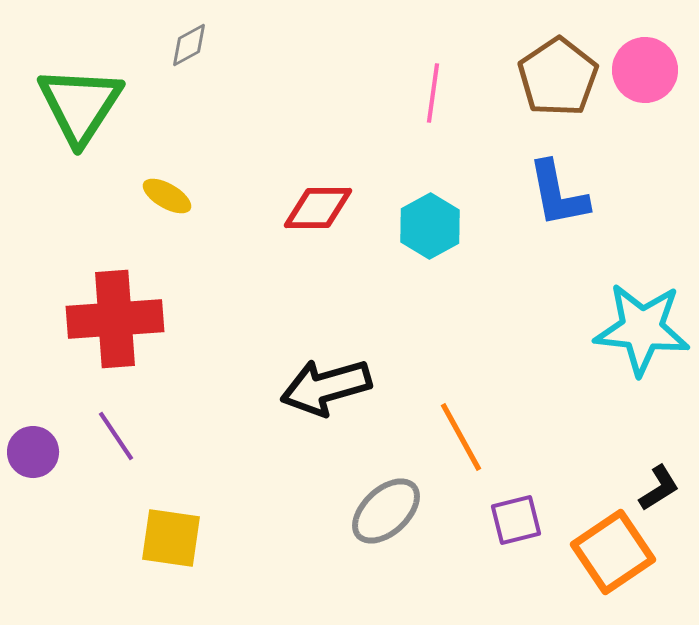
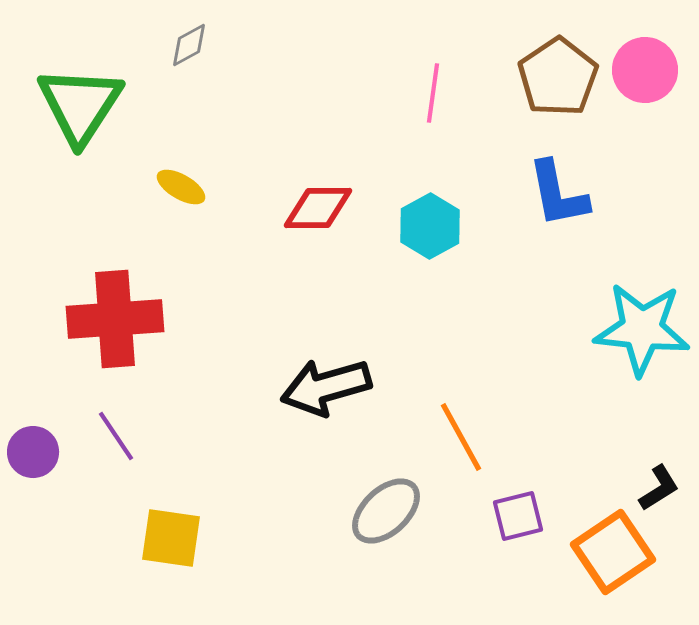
yellow ellipse: moved 14 px right, 9 px up
purple square: moved 2 px right, 4 px up
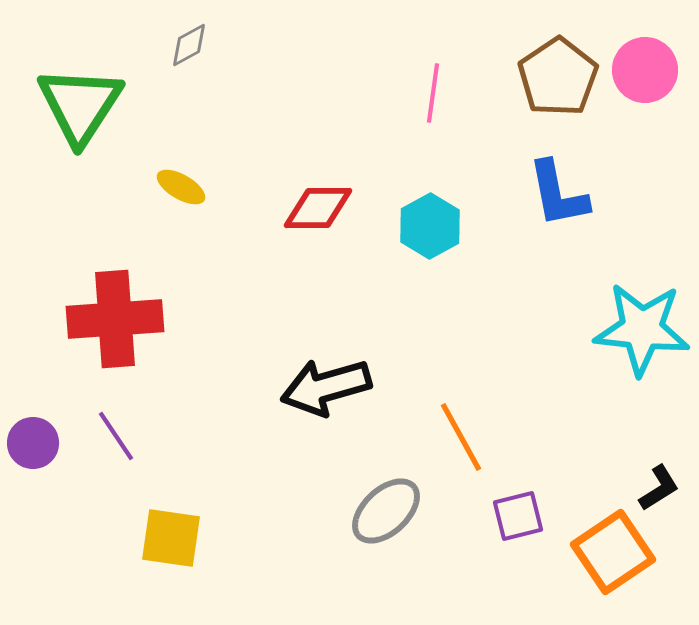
purple circle: moved 9 px up
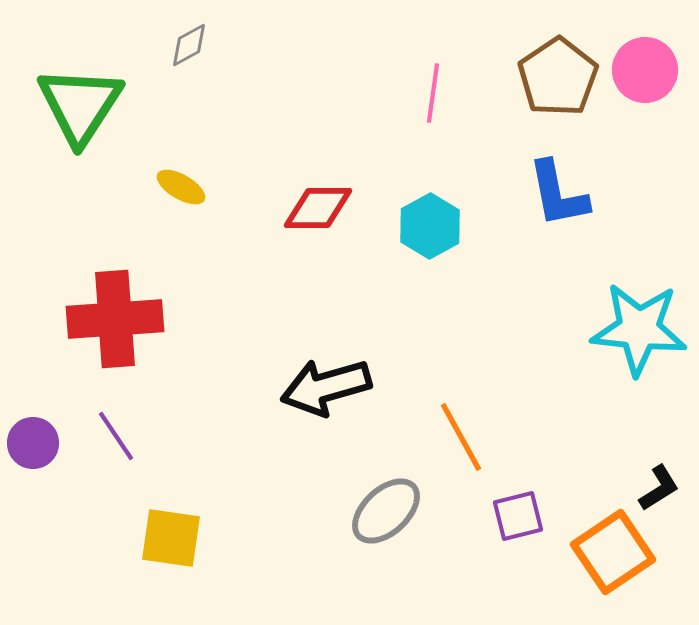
cyan star: moved 3 px left
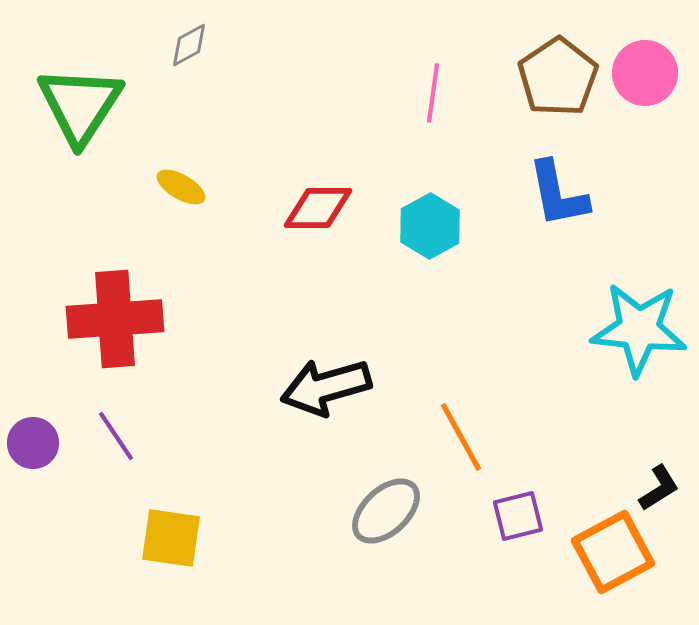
pink circle: moved 3 px down
orange square: rotated 6 degrees clockwise
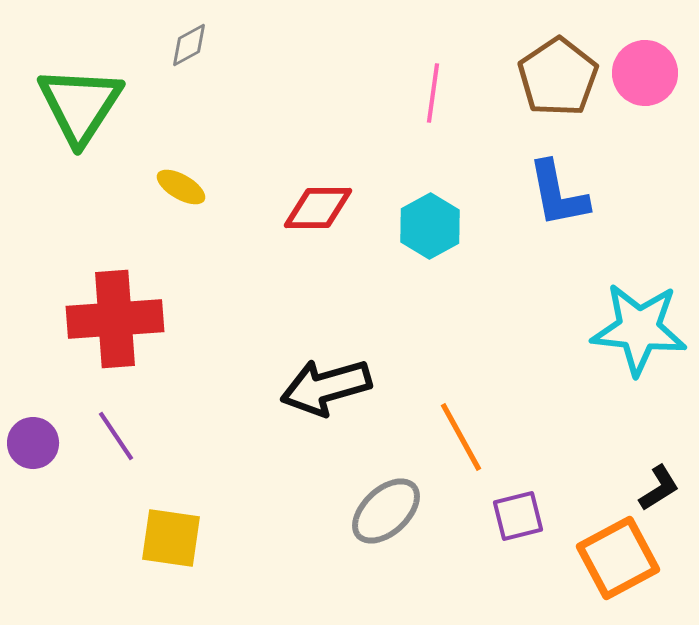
orange square: moved 5 px right, 6 px down
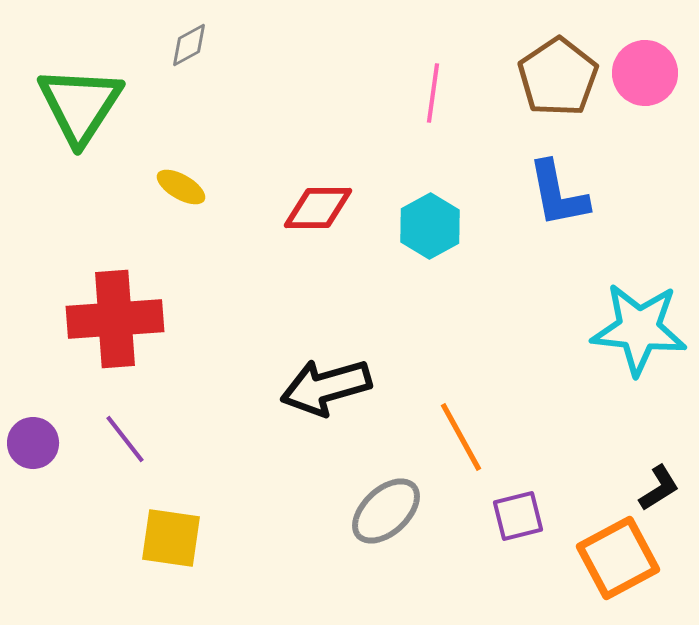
purple line: moved 9 px right, 3 px down; rotated 4 degrees counterclockwise
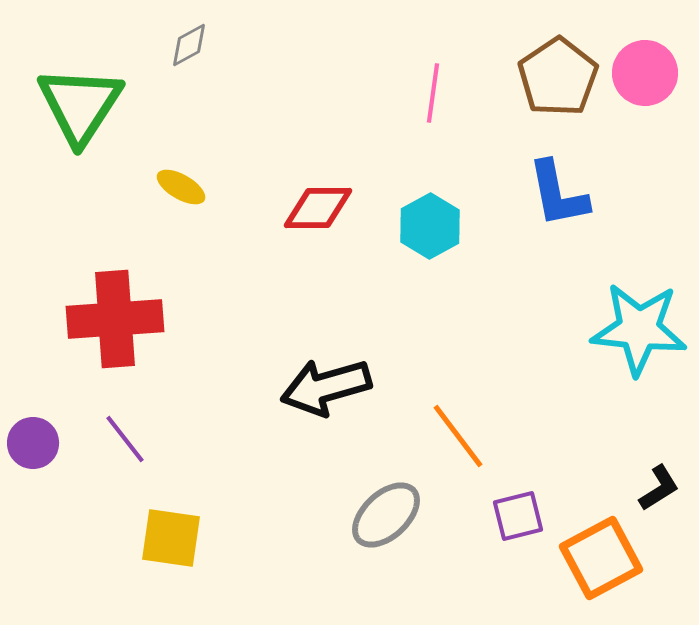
orange line: moved 3 px left, 1 px up; rotated 8 degrees counterclockwise
gray ellipse: moved 4 px down
orange square: moved 17 px left
